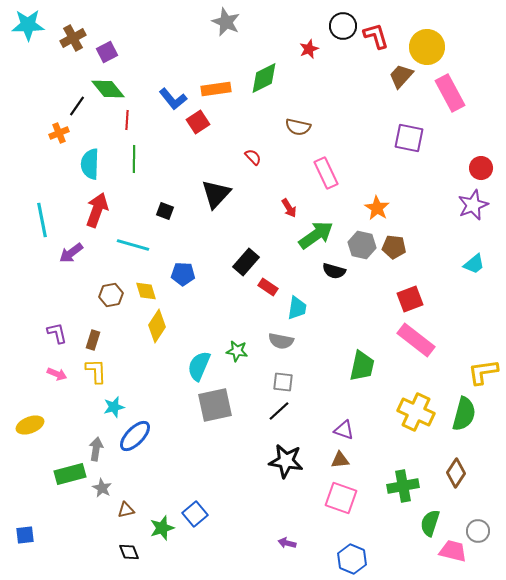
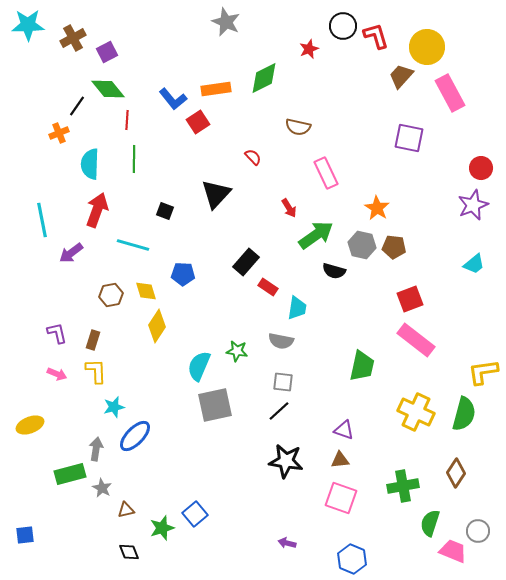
pink trapezoid at (453, 551): rotated 8 degrees clockwise
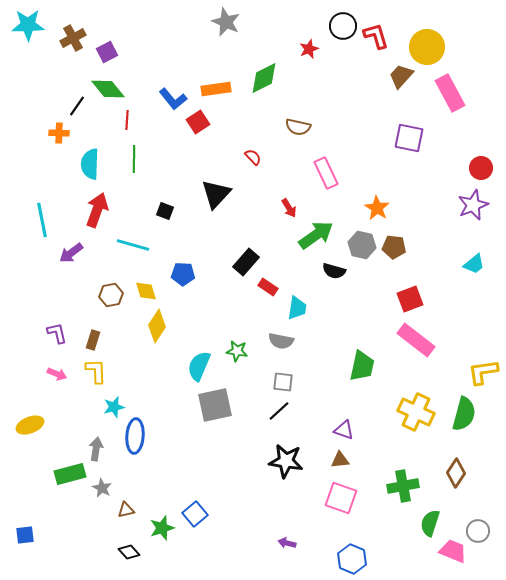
orange cross at (59, 133): rotated 24 degrees clockwise
blue ellipse at (135, 436): rotated 40 degrees counterclockwise
black diamond at (129, 552): rotated 20 degrees counterclockwise
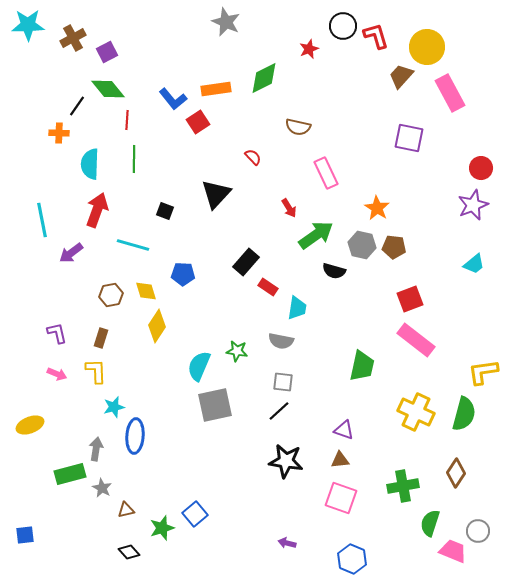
brown rectangle at (93, 340): moved 8 px right, 2 px up
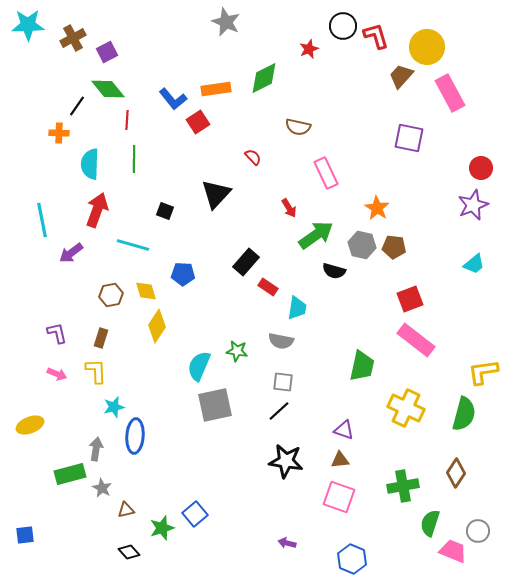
yellow cross at (416, 412): moved 10 px left, 4 px up
pink square at (341, 498): moved 2 px left, 1 px up
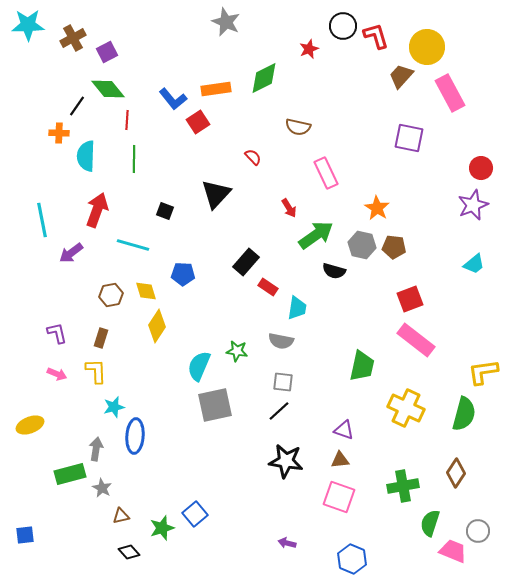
cyan semicircle at (90, 164): moved 4 px left, 8 px up
brown triangle at (126, 510): moved 5 px left, 6 px down
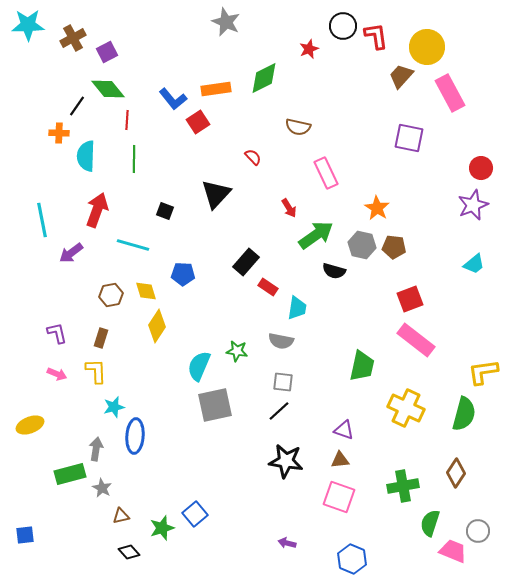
red L-shape at (376, 36): rotated 8 degrees clockwise
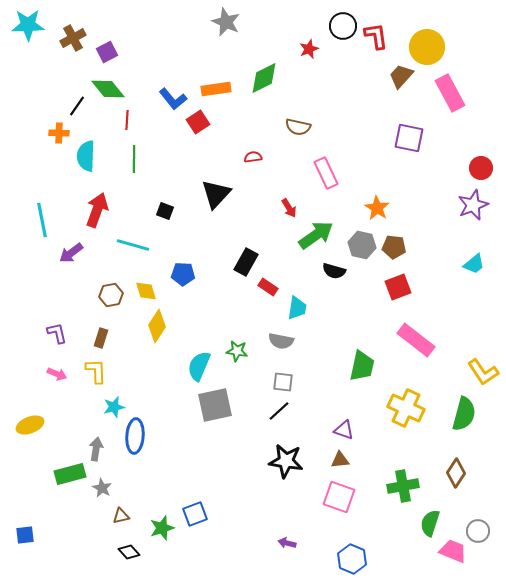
red semicircle at (253, 157): rotated 54 degrees counterclockwise
black rectangle at (246, 262): rotated 12 degrees counterclockwise
red square at (410, 299): moved 12 px left, 12 px up
yellow L-shape at (483, 372): rotated 116 degrees counterclockwise
blue square at (195, 514): rotated 20 degrees clockwise
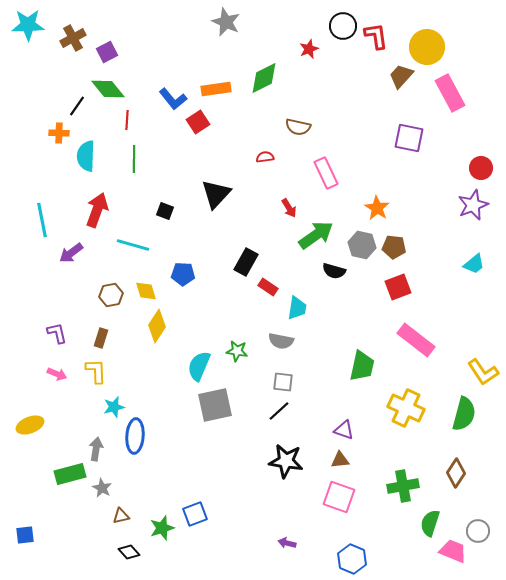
red semicircle at (253, 157): moved 12 px right
